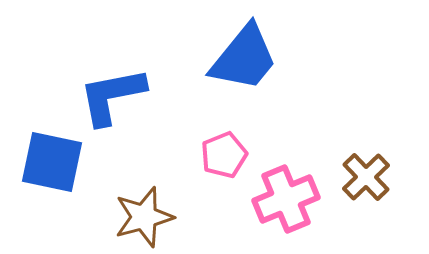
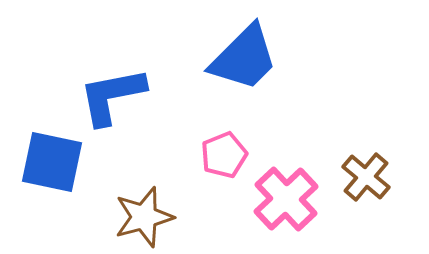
blue trapezoid: rotated 6 degrees clockwise
brown cross: rotated 6 degrees counterclockwise
pink cross: rotated 20 degrees counterclockwise
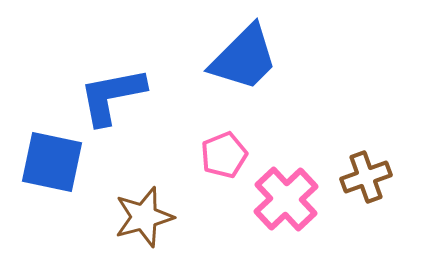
brown cross: rotated 30 degrees clockwise
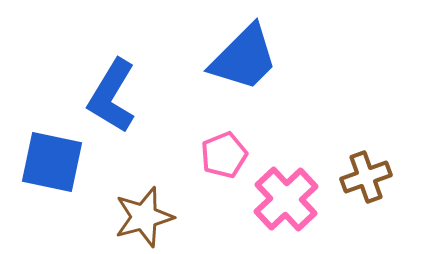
blue L-shape: rotated 48 degrees counterclockwise
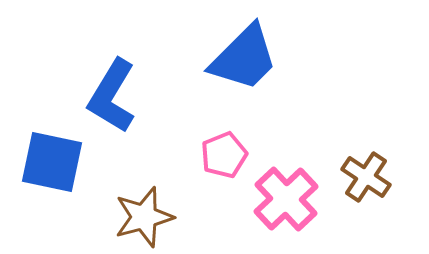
brown cross: rotated 36 degrees counterclockwise
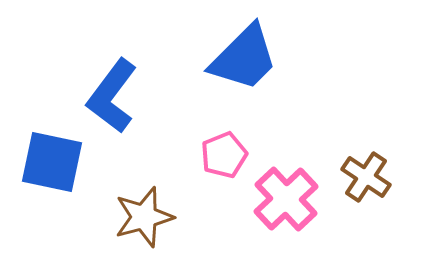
blue L-shape: rotated 6 degrees clockwise
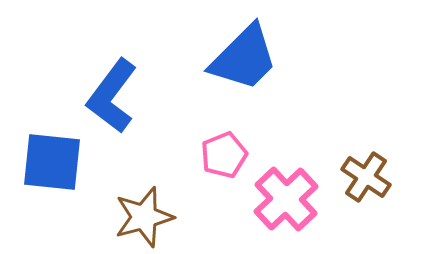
blue square: rotated 6 degrees counterclockwise
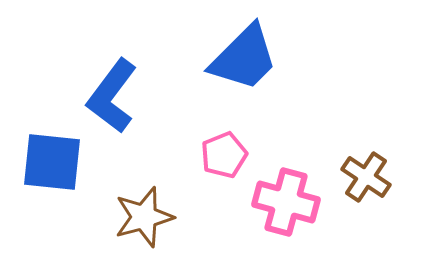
pink cross: moved 3 px down; rotated 32 degrees counterclockwise
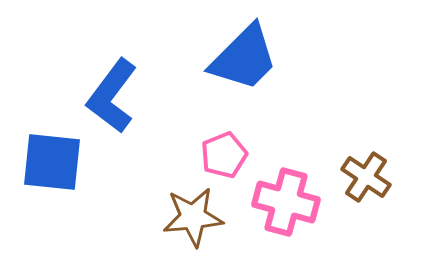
brown star: moved 49 px right; rotated 10 degrees clockwise
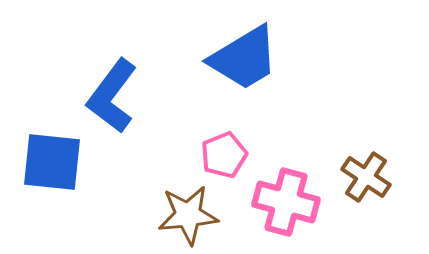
blue trapezoid: rotated 14 degrees clockwise
brown star: moved 5 px left, 2 px up
